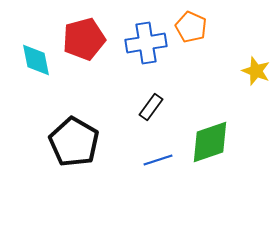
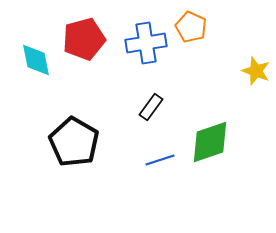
blue line: moved 2 px right
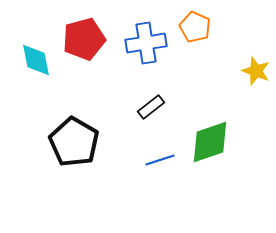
orange pentagon: moved 4 px right
black rectangle: rotated 16 degrees clockwise
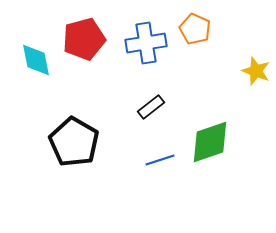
orange pentagon: moved 2 px down
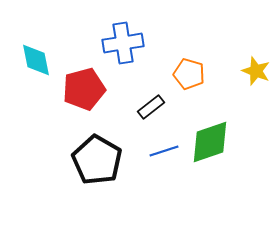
orange pentagon: moved 6 px left, 45 px down; rotated 8 degrees counterclockwise
red pentagon: moved 50 px down
blue cross: moved 23 px left
black pentagon: moved 23 px right, 18 px down
blue line: moved 4 px right, 9 px up
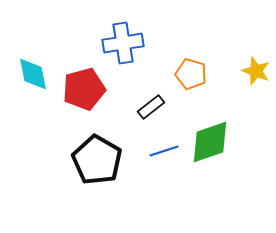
cyan diamond: moved 3 px left, 14 px down
orange pentagon: moved 2 px right
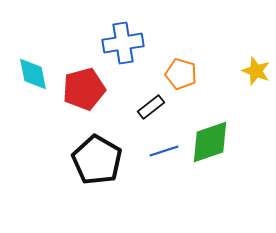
orange pentagon: moved 10 px left
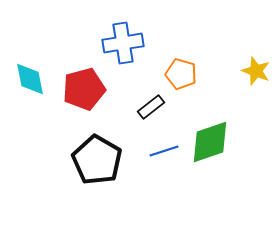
cyan diamond: moved 3 px left, 5 px down
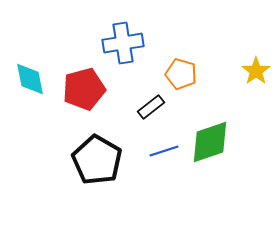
yellow star: rotated 16 degrees clockwise
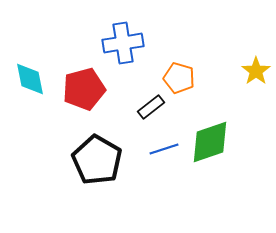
orange pentagon: moved 2 px left, 4 px down
blue line: moved 2 px up
